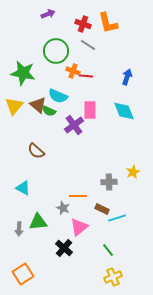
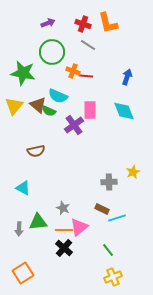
purple arrow: moved 9 px down
green circle: moved 4 px left, 1 px down
brown semicircle: rotated 54 degrees counterclockwise
orange line: moved 14 px left, 34 px down
orange square: moved 1 px up
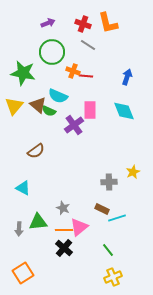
brown semicircle: rotated 24 degrees counterclockwise
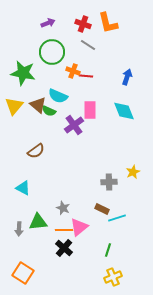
green line: rotated 56 degrees clockwise
orange square: rotated 25 degrees counterclockwise
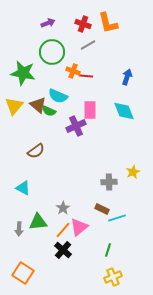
gray line: rotated 63 degrees counterclockwise
purple cross: moved 2 px right, 1 px down; rotated 12 degrees clockwise
gray star: rotated 16 degrees clockwise
orange line: moved 1 px left; rotated 48 degrees counterclockwise
black cross: moved 1 px left, 2 px down
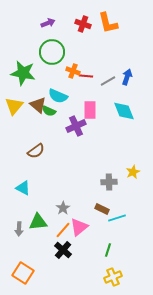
gray line: moved 20 px right, 36 px down
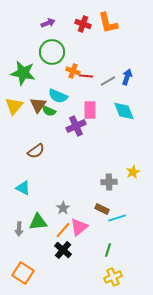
brown triangle: rotated 24 degrees clockwise
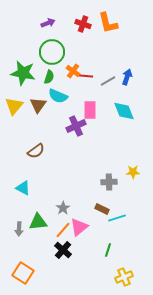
orange cross: rotated 16 degrees clockwise
green semicircle: moved 34 px up; rotated 96 degrees counterclockwise
yellow star: rotated 24 degrees clockwise
yellow cross: moved 11 px right
